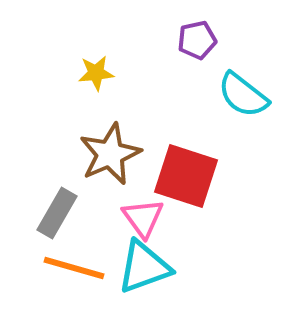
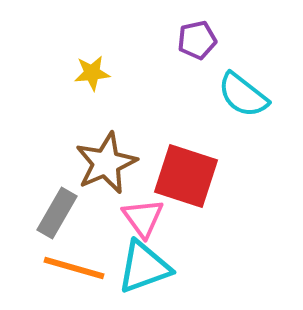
yellow star: moved 4 px left
brown star: moved 4 px left, 9 px down
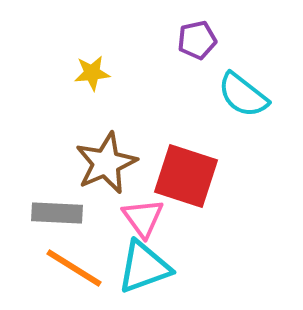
gray rectangle: rotated 63 degrees clockwise
orange line: rotated 16 degrees clockwise
